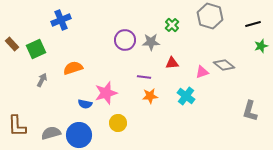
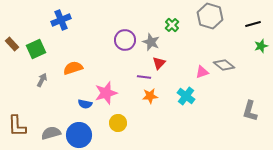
gray star: rotated 24 degrees clockwise
red triangle: moved 13 px left; rotated 40 degrees counterclockwise
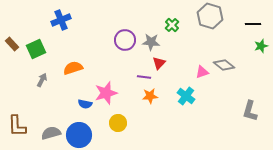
black line: rotated 14 degrees clockwise
gray star: rotated 18 degrees counterclockwise
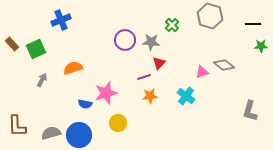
green star: rotated 16 degrees clockwise
purple line: rotated 24 degrees counterclockwise
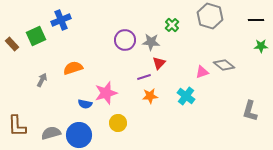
black line: moved 3 px right, 4 px up
green square: moved 13 px up
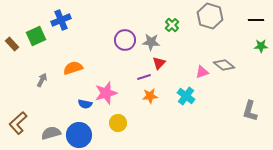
brown L-shape: moved 1 px right, 3 px up; rotated 50 degrees clockwise
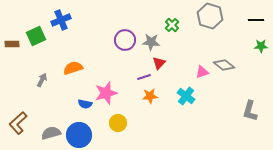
brown rectangle: rotated 48 degrees counterclockwise
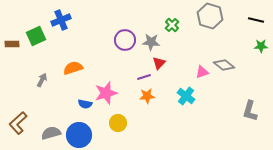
black line: rotated 14 degrees clockwise
orange star: moved 3 px left
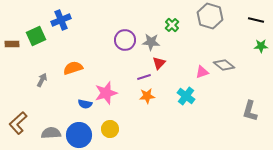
yellow circle: moved 8 px left, 6 px down
gray semicircle: rotated 12 degrees clockwise
